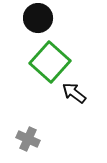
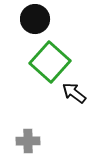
black circle: moved 3 px left, 1 px down
gray cross: moved 2 px down; rotated 25 degrees counterclockwise
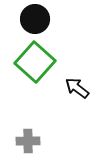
green square: moved 15 px left
black arrow: moved 3 px right, 5 px up
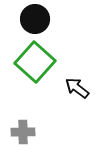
gray cross: moved 5 px left, 9 px up
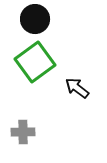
green square: rotated 12 degrees clockwise
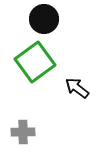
black circle: moved 9 px right
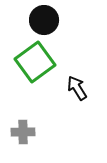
black circle: moved 1 px down
black arrow: rotated 20 degrees clockwise
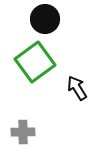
black circle: moved 1 px right, 1 px up
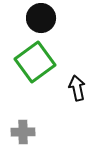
black circle: moved 4 px left, 1 px up
black arrow: rotated 20 degrees clockwise
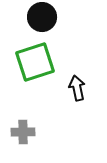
black circle: moved 1 px right, 1 px up
green square: rotated 18 degrees clockwise
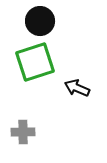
black circle: moved 2 px left, 4 px down
black arrow: rotated 55 degrees counterclockwise
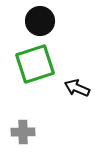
green square: moved 2 px down
